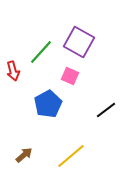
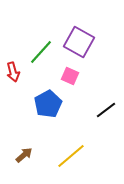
red arrow: moved 1 px down
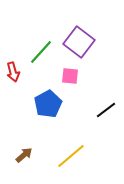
purple square: rotated 8 degrees clockwise
pink square: rotated 18 degrees counterclockwise
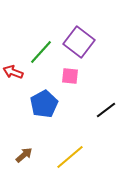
red arrow: rotated 126 degrees clockwise
blue pentagon: moved 4 px left
yellow line: moved 1 px left, 1 px down
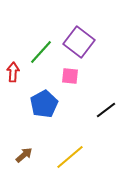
red arrow: rotated 72 degrees clockwise
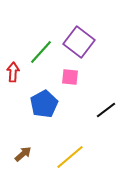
pink square: moved 1 px down
brown arrow: moved 1 px left, 1 px up
